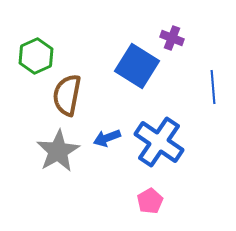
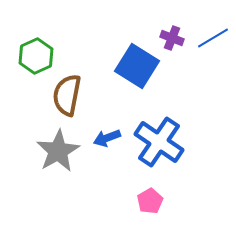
blue line: moved 49 px up; rotated 64 degrees clockwise
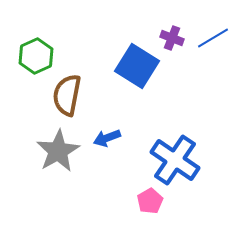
blue cross: moved 16 px right, 18 px down
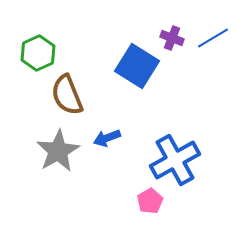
green hexagon: moved 2 px right, 3 px up
brown semicircle: rotated 33 degrees counterclockwise
blue cross: rotated 27 degrees clockwise
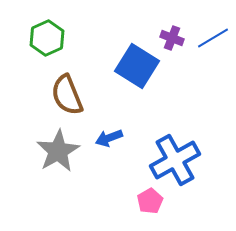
green hexagon: moved 9 px right, 15 px up
blue arrow: moved 2 px right
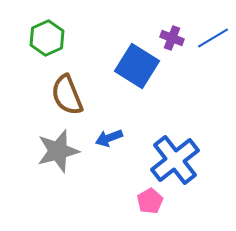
gray star: rotated 15 degrees clockwise
blue cross: rotated 9 degrees counterclockwise
